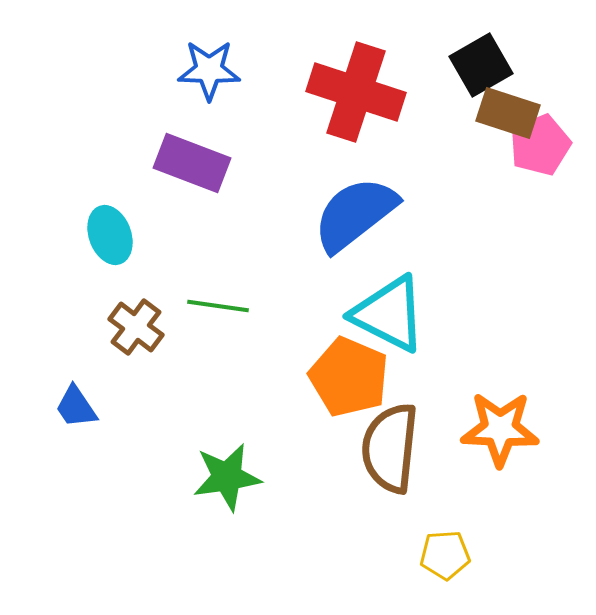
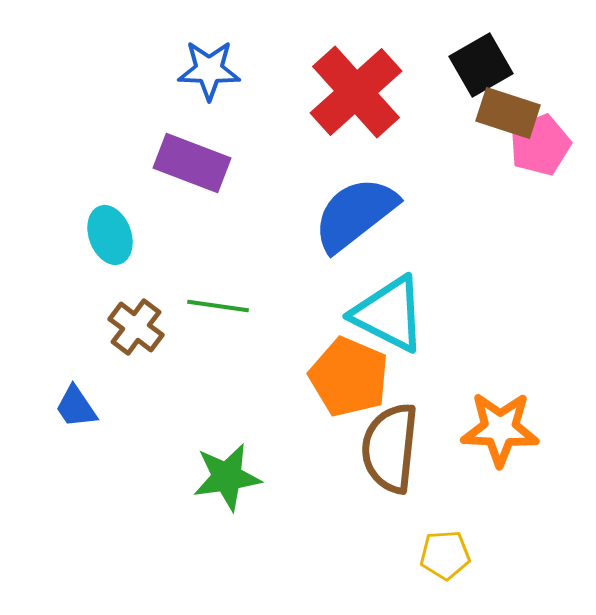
red cross: rotated 30 degrees clockwise
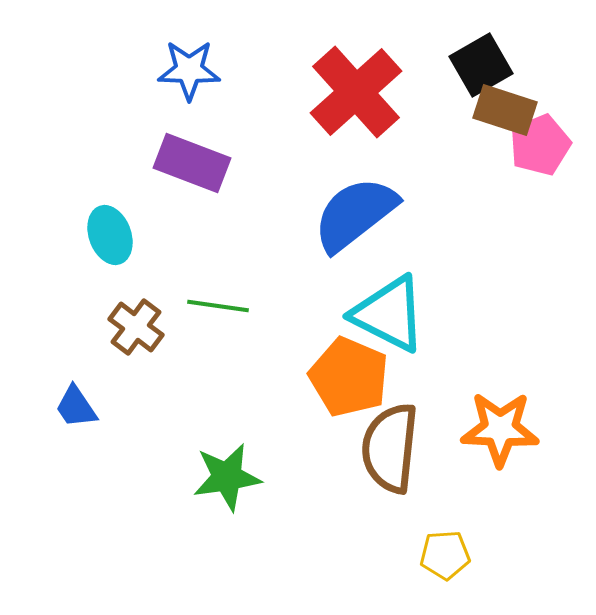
blue star: moved 20 px left
brown rectangle: moved 3 px left, 3 px up
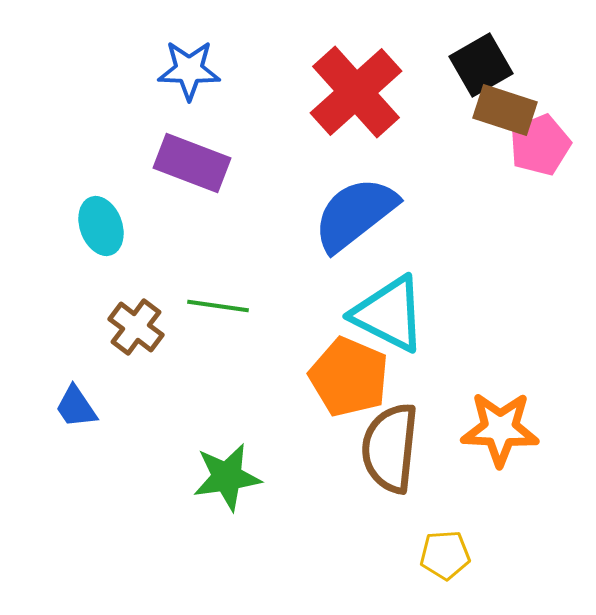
cyan ellipse: moved 9 px left, 9 px up
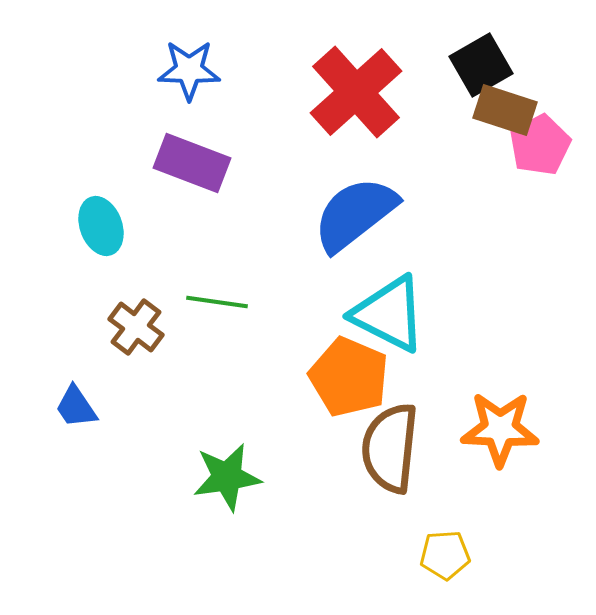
pink pentagon: rotated 6 degrees counterclockwise
green line: moved 1 px left, 4 px up
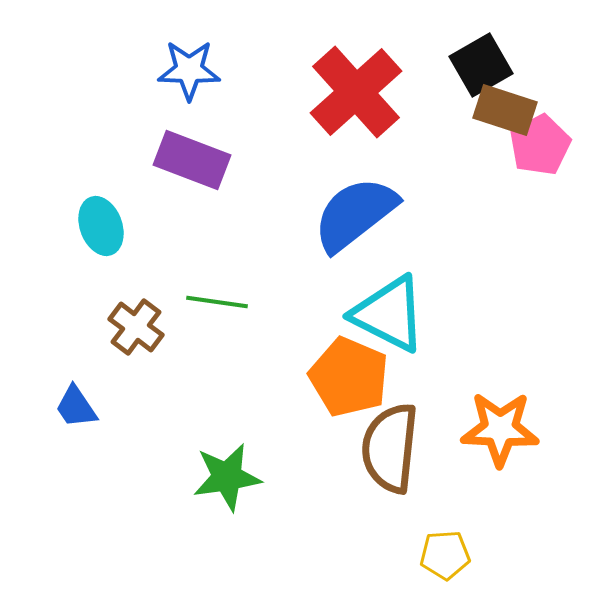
purple rectangle: moved 3 px up
